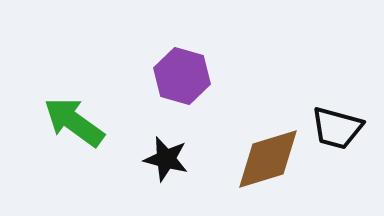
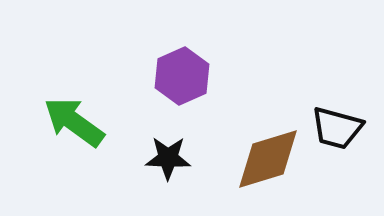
purple hexagon: rotated 20 degrees clockwise
black star: moved 2 px right, 1 px up; rotated 12 degrees counterclockwise
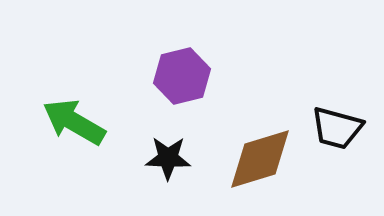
purple hexagon: rotated 10 degrees clockwise
green arrow: rotated 6 degrees counterclockwise
brown diamond: moved 8 px left
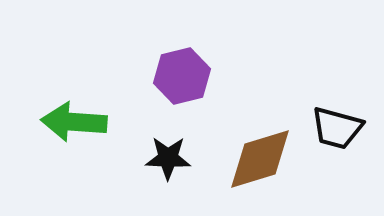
green arrow: rotated 26 degrees counterclockwise
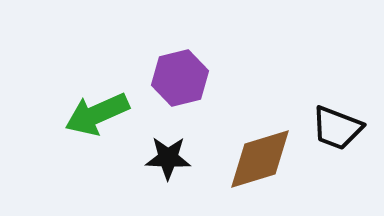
purple hexagon: moved 2 px left, 2 px down
green arrow: moved 23 px right, 8 px up; rotated 28 degrees counterclockwise
black trapezoid: rotated 6 degrees clockwise
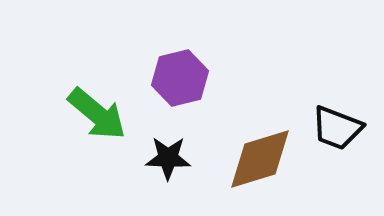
green arrow: rotated 116 degrees counterclockwise
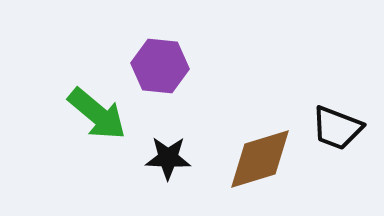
purple hexagon: moved 20 px left, 12 px up; rotated 20 degrees clockwise
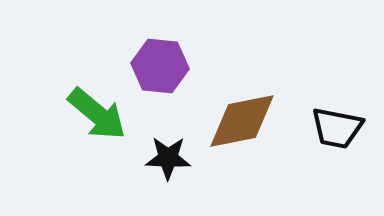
black trapezoid: rotated 10 degrees counterclockwise
brown diamond: moved 18 px left, 38 px up; rotated 6 degrees clockwise
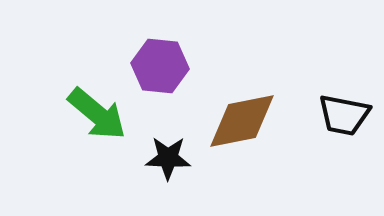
black trapezoid: moved 7 px right, 13 px up
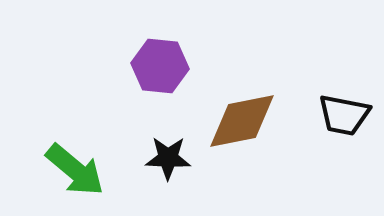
green arrow: moved 22 px left, 56 px down
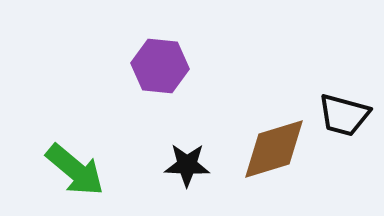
black trapezoid: rotated 4 degrees clockwise
brown diamond: moved 32 px right, 28 px down; rotated 6 degrees counterclockwise
black star: moved 19 px right, 7 px down
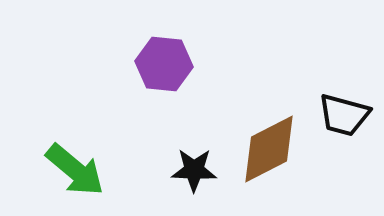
purple hexagon: moved 4 px right, 2 px up
brown diamond: moved 5 px left; rotated 10 degrees counterclockwise
black star: moved 7 px right, 5 px down
